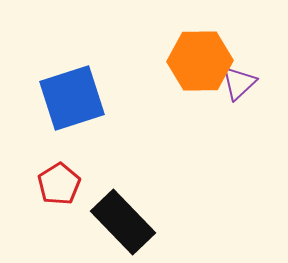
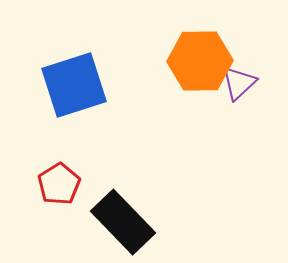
blue square: moved 2 px right, 13 px up
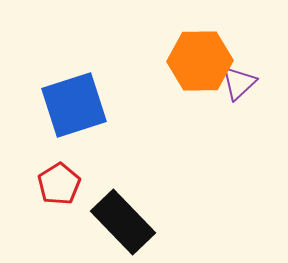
blue square: moved 20 px down
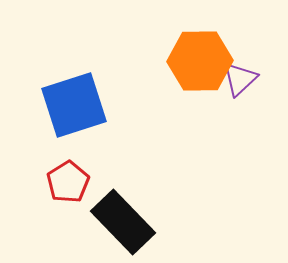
purple triangle: moved 1 px right, 4 px up
red pentagon: moved 9 px right, 2 px up
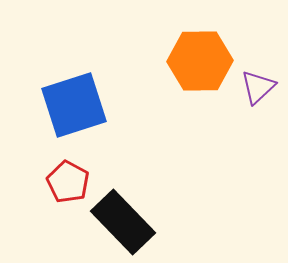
purple triangle: moved 18 px right, 8 px down
red pentagon: rotated 12 degrees counterclockwise
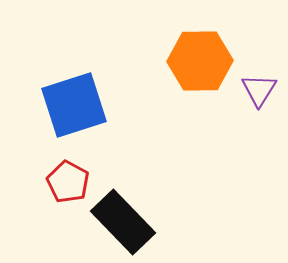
purple triangle: moved 1 px right, 3 px down; rotated 15 degrees counterclockwise
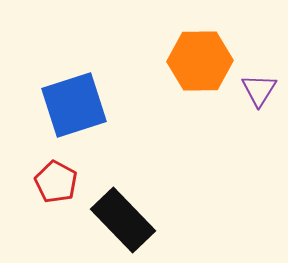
red pentagon: moved 12 px left
black rectangle: moved 2 px up
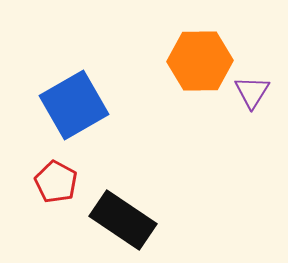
purple triangle: moved 7 px left, 2 px down
blue square: rotated 12 degrees counterclockwise
black rectangle: rotated 12 degrees counterclockwise
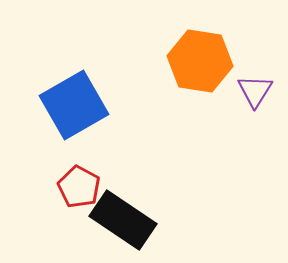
orange hexagon: rotated 10 degrees clockwise
purple triangle: moved 3 px right, 1 px up
red pentagon: moved 23 px right, 5 px down
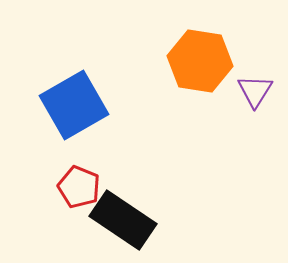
red pentagon: rotated 6 degrees counterclockwise
